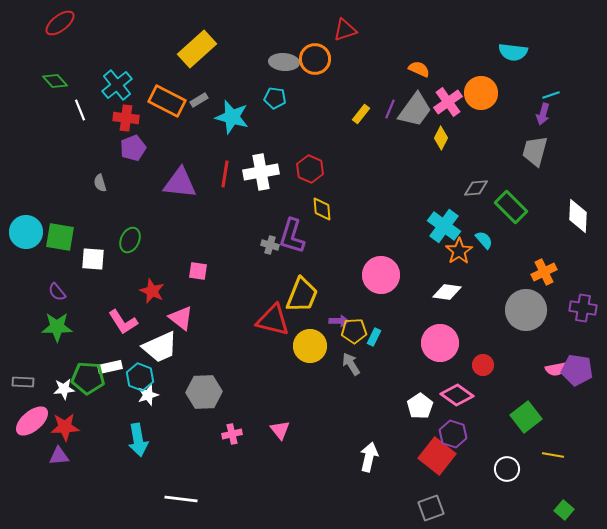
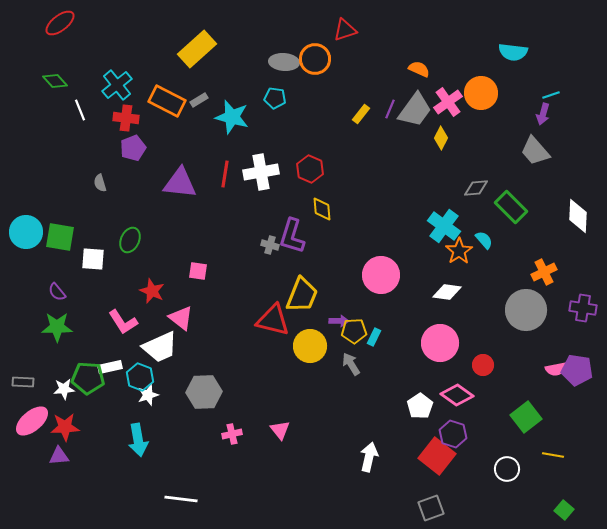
gray trapezoid at (535, 151): rotated 56 degrees counterclockwise
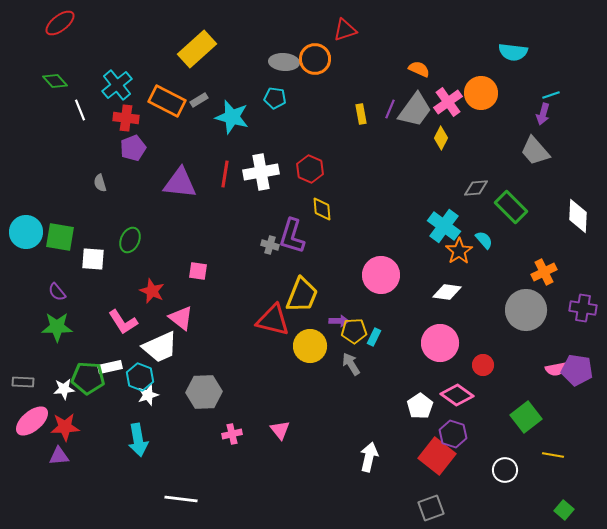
yellow rectangle at (361, 114): rotated 48 degrees counterclockwise
white circle at (507, 469): moved 2 px left, 1 px down
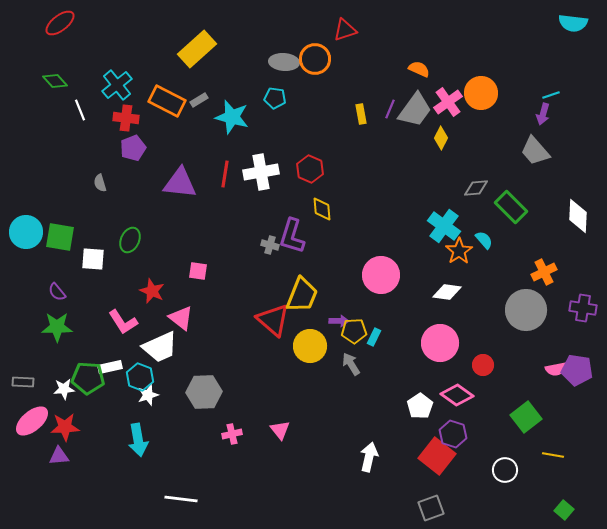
cyan semicircle at (513, 52): moved 60 px right, 29 px up
red triangle at (273, 320): rotated 27 degrees clockwise
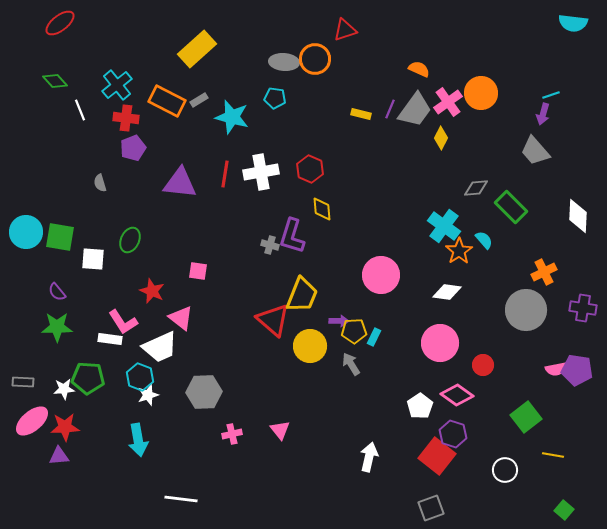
yellow rectangle at (361, 114): rotated 66 degrees counterclockwise
white rectangle at (110, 367): moved 28 px up; rotated 20 degrees clockwise
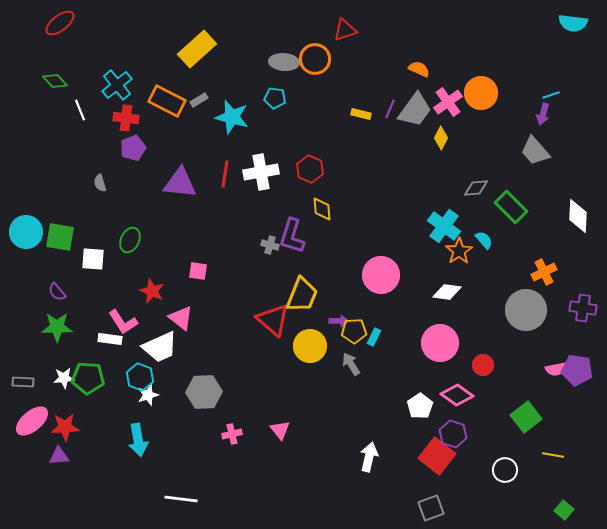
white star at (64, 389): moved 11 px up
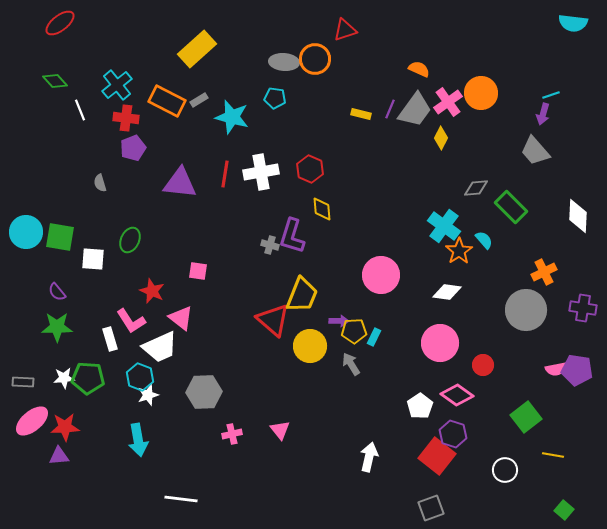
pink L-shape at (123, 322): moved 8 px right, 1 px up
white rectangle at (110, 339): rotated 65 degrees clockwise
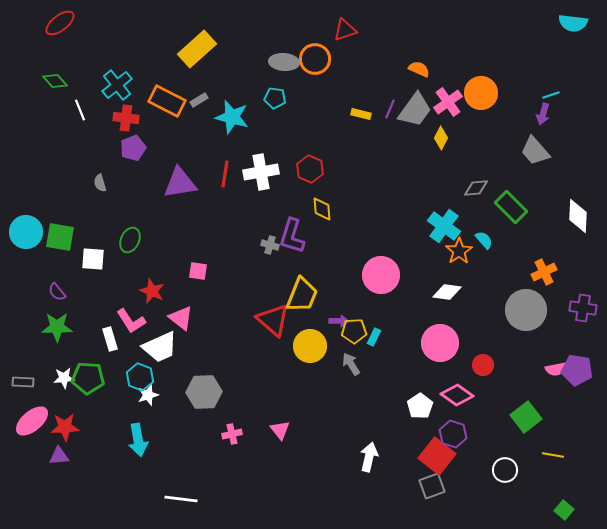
purple triangle at (180, 183): rotated 15 degrees counterclockwise
gray square at (431, 508): moved 1 px right, 22 px up
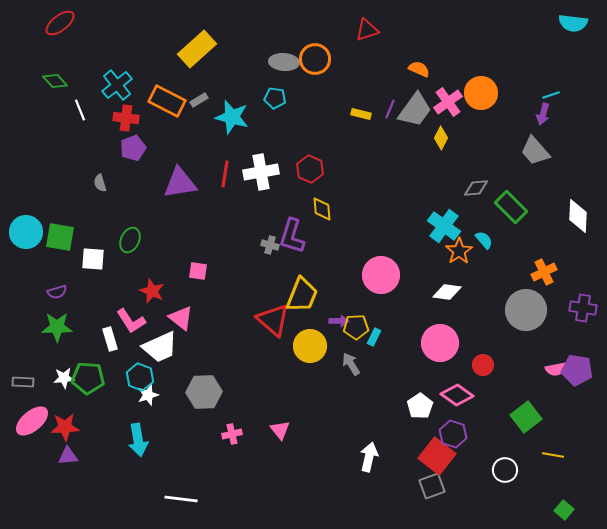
red triangle at (345, 30): moved 22 px right
purple semicircle at (57, 292): rotated 66 degrees counterclockwise
yellow pentagon at (354, 331): moved 2 px right, 4 px up
purple triangle at (59, 456): moved 9 px right
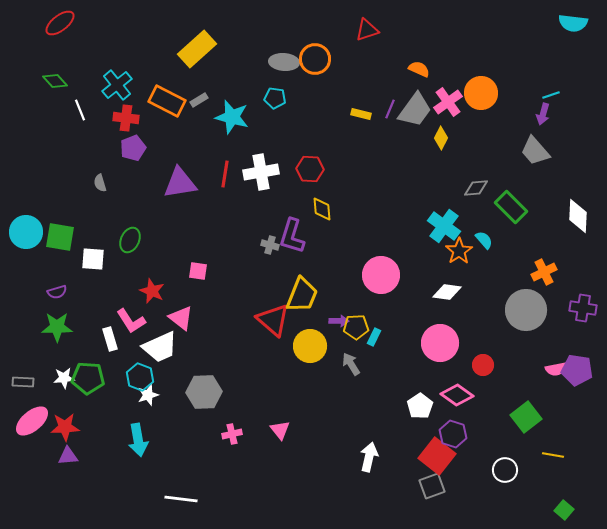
red hexagon at (310, 169): rotated 20 degrees counterclockwise
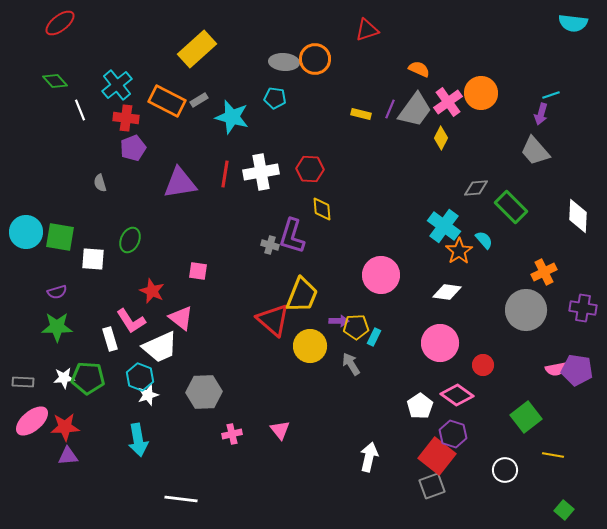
purple arrow at (543, 114): moved 2 px left
